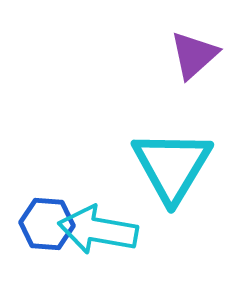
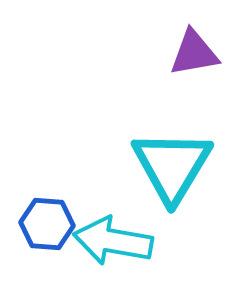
purple triangle: moved 2 px up; rotated 32 degrees clockwise
cyan arrow: moved 15 px right, 11 px down
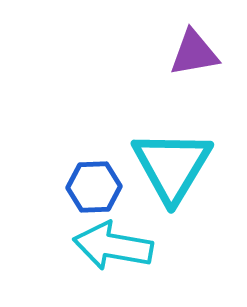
blue hexagon: moved 47 px right, 37 px up; rotated 6 degrees counterclockwise
cyan arrow: moved 5 px down
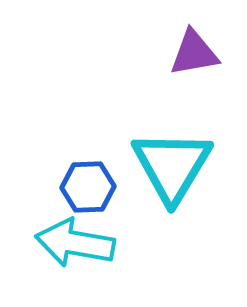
blue hexagon: moved 6 px left
cyan arrow: moved 38 px left, 3 px up
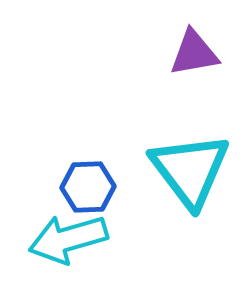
cyan triangle: moved 18 px right, 4 px down; rotated 8 degrees counterclockwise
cyan arrow: moved 7 px left, 4 px up; rotated 26 degrees counterclockwise
